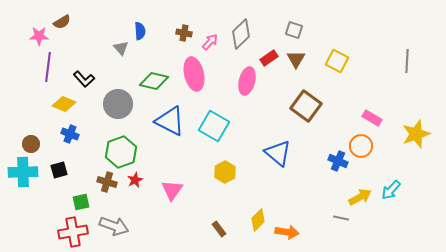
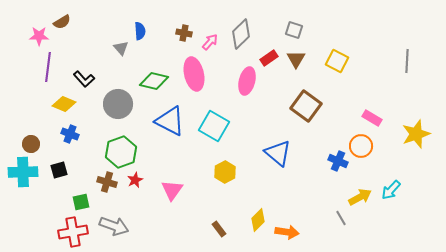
gray line at (341, 218): rotated 49 degrees clockwise
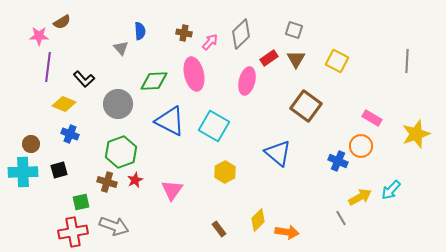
green diamond at (154, 81): rotated 16 degrees counterclockwise
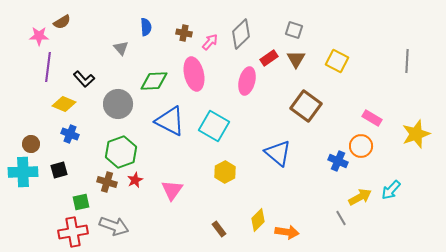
blue semicircle at (140, 31): moved 6 px right, 4 px up
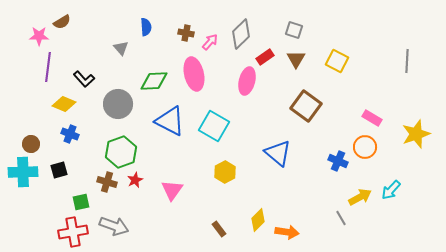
brown cross at (184, 33): moved 2 px right
red rectangle at (269, 58): moved 4 px left, 1 px up
orange circle at (361, 146): moved 4 px right, 1 px down
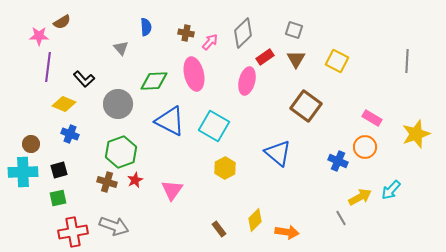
gray diamond at (241, 34): moved 2 px right, 1 px up
yellow hexagon at (225, 172): moved 4 px up
green square at (81, 202): moved 23 px left, 4 px up
yellow diamond at (258, 220): moved 3 px left
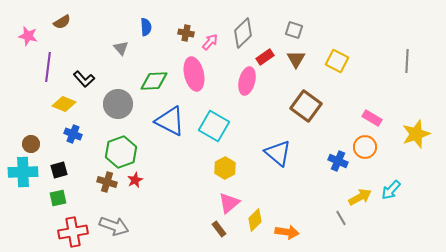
pink star at (39, 36): moved 11 px left; rotated 12 degrees clockwise
blue cross at (70, 134): moved 3 px right
pink triangle at (172, 190): moved 57 px right, 13 px down; rotated 15 degrees clockwise
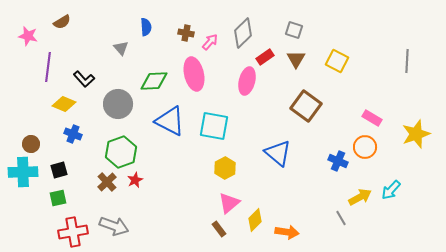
cyan square at (214, 126): rotated 20 degrees counterclockwise
brown cross at (107, 182): rotated 30 degrees clockwise
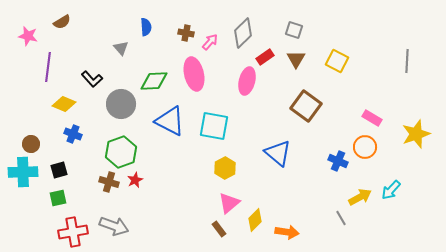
black L-shape at (84, 79): moved 8 px right
gray circle at (118, 104): moved 3 px right
brown cross at (107, 182): moved 2 px right; rotated 30 degrees counterclockwise
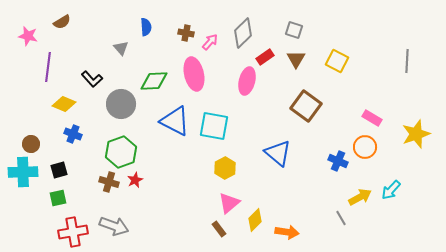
blue triangle at (170, 121): moved 5 px right
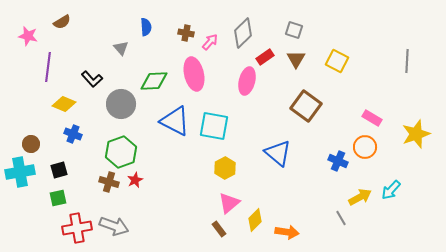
cyan cross at (23, 172): moved 3 px left; rotated 8 degrees counterclockwise
red cross at (73, 232): moved 4 px right, 4 px up
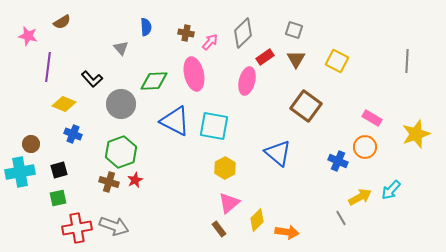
yellow diamond at (255, 220): moved 2 px right
